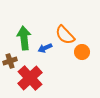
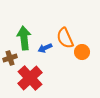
orange semicircle: moved 3 px down; rotated 20 degrees clockwise
brown cross: moved 3 px up
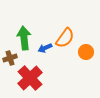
orange semicircle: rotated 120 degrees counterclockwise
orange circle: moved 4 px right
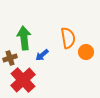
orange semicircle: moved 3 px right; rotated 45 degrees counterclockwise
blue arrow: moved 3 px left, 7 px down; rotated 16 degrees counterclockwise
red cross: moved 7 px left, 2 px down
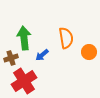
orange semicircle: moved 2 px left
orange circle: moved 3 px right
brown cross: moved 1 px right
red cross: moved 1 px right, 1 px down; rotated 10 degrees clockwise
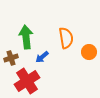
green arrow: moved 2 px right, 1 px up
blue arrow: moved 2 px down
red cross: moved 3 px right
